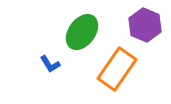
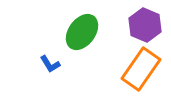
orange rectangle: moved 24 px right
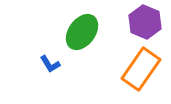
purple hexagon: moved 3 px up
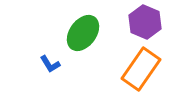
green ellipse: moved 1 px right, 1 px down
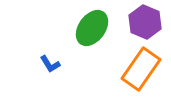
green ellipse: moved 9 px right, 5 px up
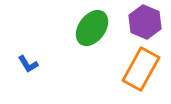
blue L-shape: moved 22 px left
orange rectangle: rotated 6 degrees counterclockwise
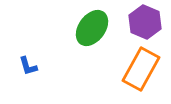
blue L-shape: moved 2 px down; rotated 15 degrees clockwise
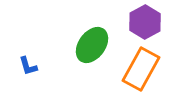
purple hexagon: rotated 8 degrees clockwise
green ellipse: moved 17 px down
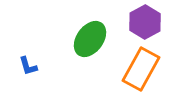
green ellipse: moved 2 px left, 6 px up
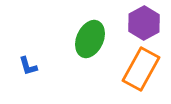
purple hexagon: moved 1 px left, 1 px down
green ellipse: rotated 12 degrees counterclockwise
